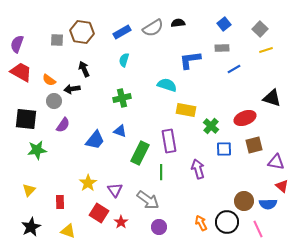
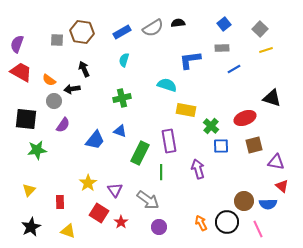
blue square at (224, 149): moved 3 px left, 3 px up
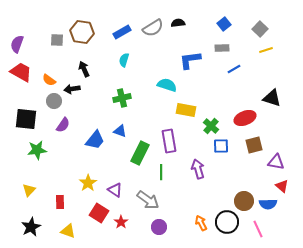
purple triangle at (115, 190): rotated 21 degrees counterclockwise
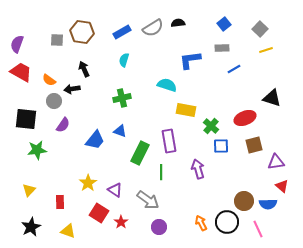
purple triangle at (276, 162): rotated 18 degrees counterclockwise
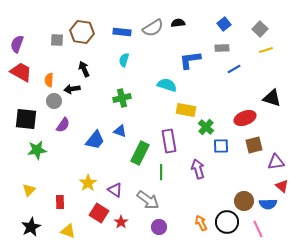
blue rectangle at (122, 32): rotated 36 degrees clockwise
orange semicircle at (49, 80): rotated 56 degrees clockwise
green cross at (211, 126): moved 5 px left, 1 px down
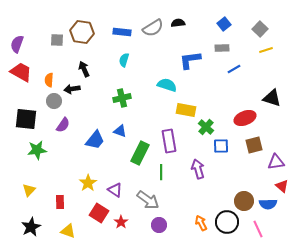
purple circle at (159, 227): moved 2 px up
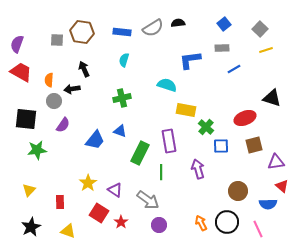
brown circle at (244, 201): moved 6 px left, 10 px up
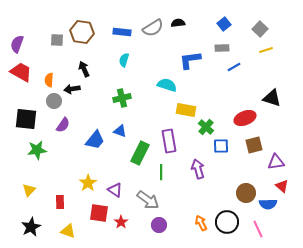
blue line at (234, 69): moved 2 px up
brown circle at (238, 191): moved 8 px right, 2 px down
red square at (99, 213): rotated 24 degrees counterclockwise
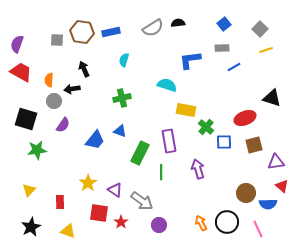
blue rectangle at (122, 32): moved 11 px left; rotated 18 degrees counterclockwise
black square at (26, 119): rotated 10 degrees clockwise
blue square at (221, 146): moved 3 px right, 4 px up
gray arrow at (148, 200): moved 6 px left, 1 px down
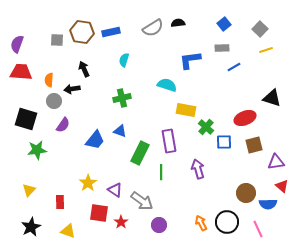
red trapezoid at (21, 72): rotated 25 degrees counterclockwise
